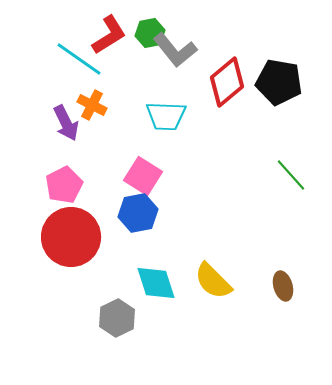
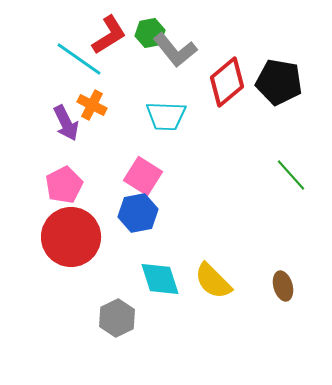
cyan diamond: moved 4 px right, 4 px up
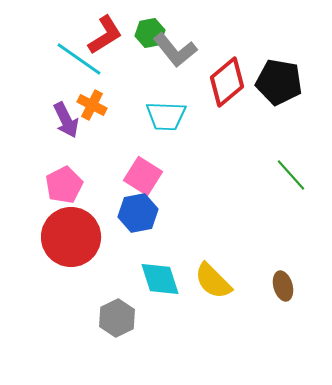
red L-shape: moved 4 px left
purple arrow: moved 3 px up
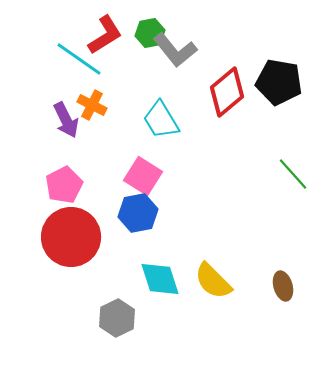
red diamond: moved 10 px down
cyan trapezoid: moved 5 px left, 4 px down; rotated 57 degrees clockwise
green line: moved 2 px right, 1 px up
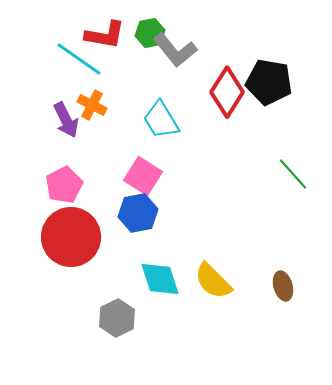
red L-shape: rotated 42 degrees clockwise
black pentagon: moved 10 px left
red diamond: rotated 18 degrees counterclockwise
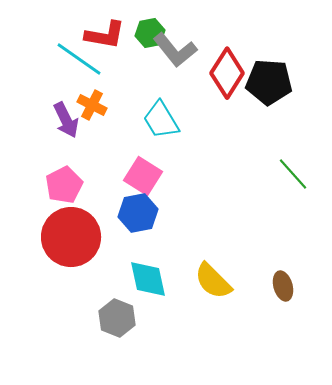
black pentagon: rotated 6 degrees counterclockwise
red diamond: moved 19 px up
cyan diamond: moved 12 px left; rotated 6 degrees clockwise
gray hexagon: rotated 12 degrees counterclockwise
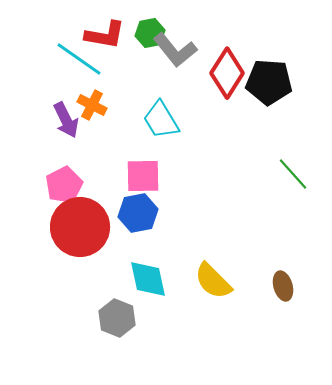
pink square: rotated 33 degrees counterclockwise
red circle: moved 9 px right, 10 px up
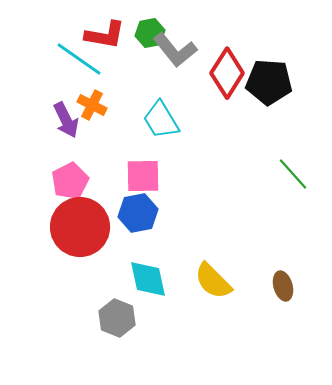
pink pentagon: moved 6 px right, 4 px up
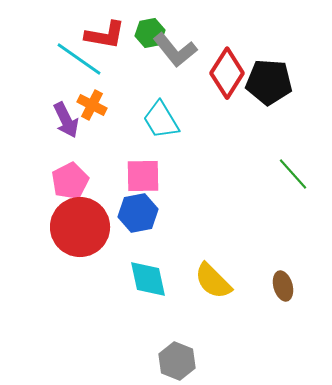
gray hexagon: moved 60 px right, 43 px down
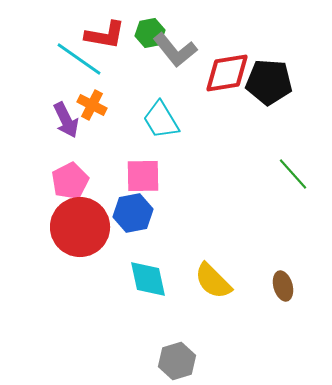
red diamond: rotated 48 degrees clockwise
blue hexagon: moved 5 px left
gray hexagon: rotated 21 degrees clockwise
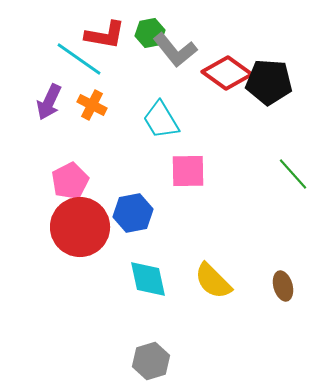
red diamond: rotated 45 degrees clockwise
purple arrow: moved 17 px left, 18 px up; rotated 51 degrees clockwise
pink square: moved 45 px right, 5 px up
gray hexagon: moved 26 px left
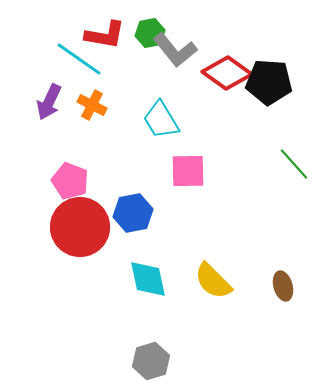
green line: moved 1 px right, 10 px up
pink pentagon: rotated 24 degrees counterclockwise
